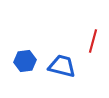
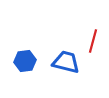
blue trapezoid: moved 4 px right, 4 px up
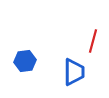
blue trapezoid: moved 8 px right, 10 px down; rotated 76 degrees clockwise
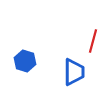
blue hexagon: rotated 25 degrees clockwise
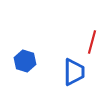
red line: moved 1 px left, 1 px down
